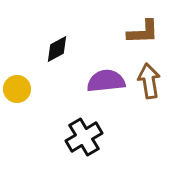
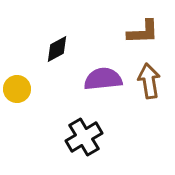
purple semicircle: moved 3 px left, 2 px up
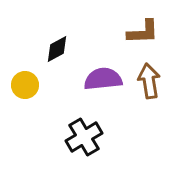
yellow circle: moved 8 px right, 4 px up
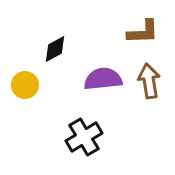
black diamond: moved 2 px left
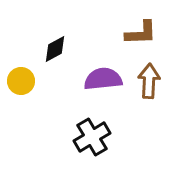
brown L-shape: moved 2 px left, 1 px down
brown arrow: rotated 12 degrees clockwise
yellow circle: moved 4 px left, 4 px up
black cross: moved 8 px right
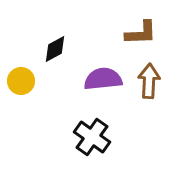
black cross: rotated 24 degrees counterclockwise
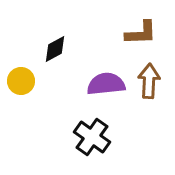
purple semicircle: moved 3 px right, 5 px down
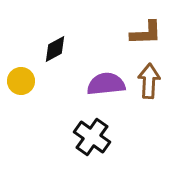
brown L-shape: moved 5 px right
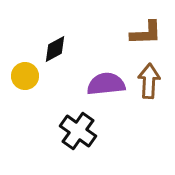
yellow circle: moved 4 px right, 5 px up
black cross: moved 14 px left, 6 px up
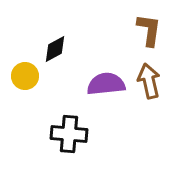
brown L-shape: moved 3 px right, 3 px up; rotated 80 degrees counterclockwise
brown arrow: rotated 16 degrees counterclockwise
black cross: moved 9 px left, 3 px down; rotated 30 degrees counterclockwise
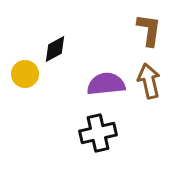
yellow circle: moved 2 px up
black cross: moved 29 px right, 1 px up; rotated 18 degrees counterclockwise
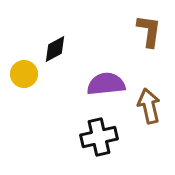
brown L-shape: moved 1 px down
yellow circle: moved 1 px left
brown arrow: moved 25 px down
black cross: moved 1 px right, 4 px down
